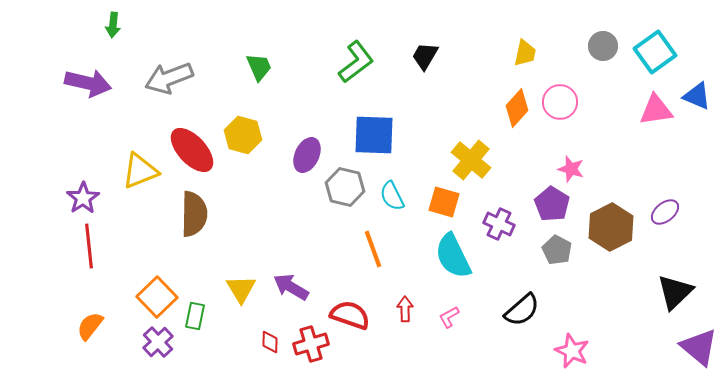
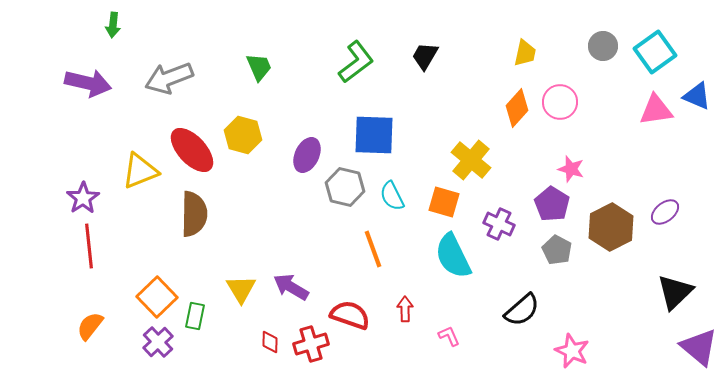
pink L-shape at (449, 317): moved 19 px down; rotated 95 degrees clockwise
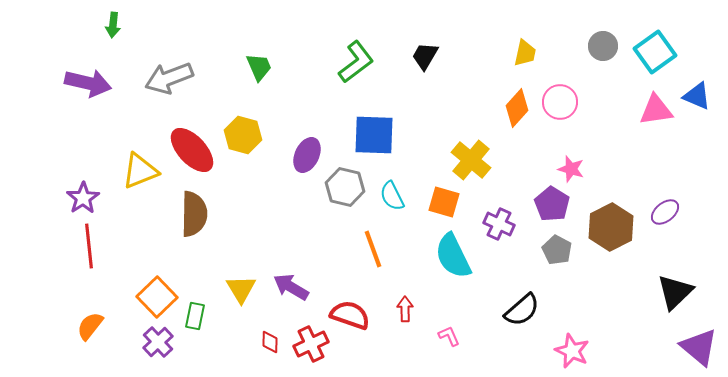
red cross at (311, 344): rotated 8 degrees counterclockwise
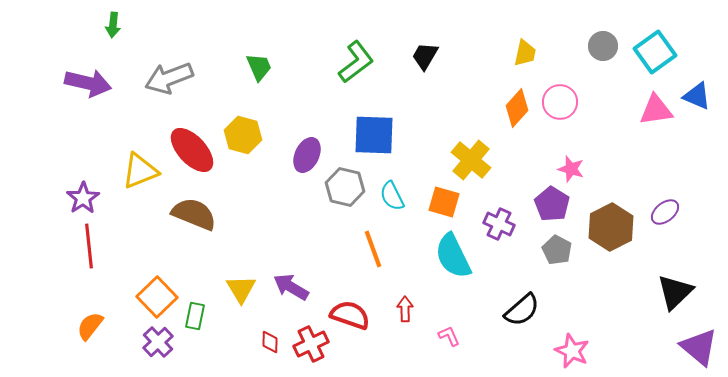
brown semicircle at (194, 214): rotated 69 degrees counterclockwise
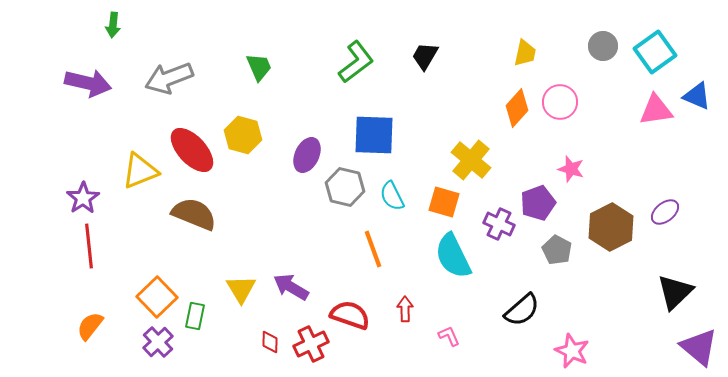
purple pentagon at (552, 204): moved 14 px left, 1 px up; rotated 20 degrees clockwise
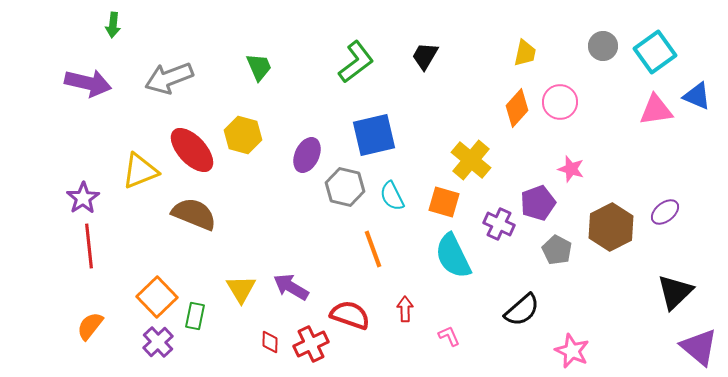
blue square at (374, 135): rotated 15 degrees counterclockwise
